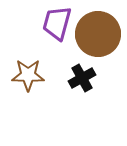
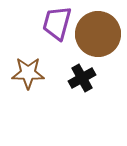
brown star: moved 2 px up
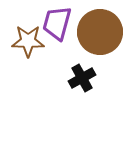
brown circle: moved 2 px right, 2 px up
brown star: moved 32 px up
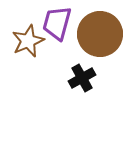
brown circle: moved 2 px down
brown star: rotated 24 degrees counterclockwise
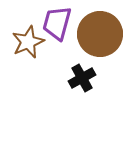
brown star: moved 1 px down
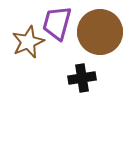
brown circle: moved 2 px up
black cross: rotated 20 degrees clockwise
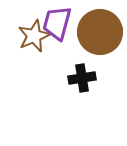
brown star: moved 6 px right, 6 px up
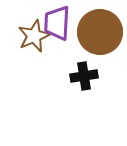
purple trapezoid: rotated 12 degrees counterclockwise
black cross: moved 2 px right, 2 px up
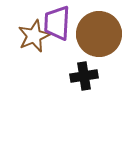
brown circle: moved 1 px left, 2 px down
